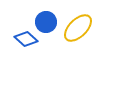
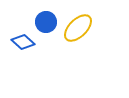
blue diamond: moved 3 px left, 3 px down
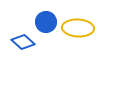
yellow ellipse: rotated 48 degrees clockwise
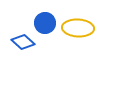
blue circle: moved 1 px left, 1 px down
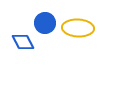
blue diamond: rotated 20 degrees clockwise
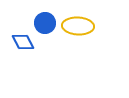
yellow ellipse: moved 2 px up
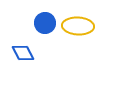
blue diamond: moved 11 px down
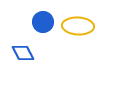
blue circle: moved 2 px left, 1 px up
